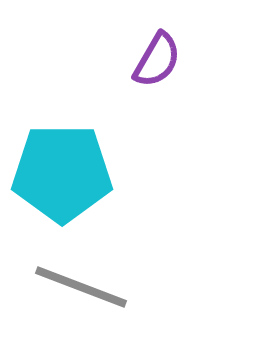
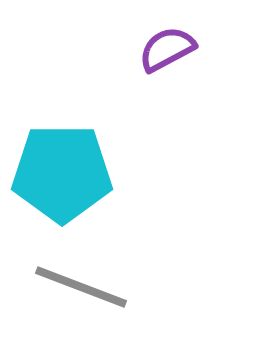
purple semicircle: moved 10 px right, 11 px up; rotated 148 degrees counterclockwise
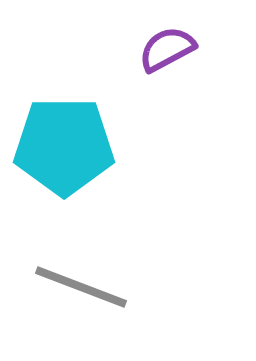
cyan pentagon: moved 2 px right, 27 px up
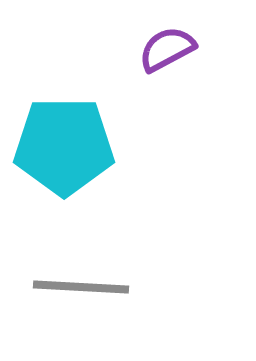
gray line: rotated 18 degrees counterclockwise
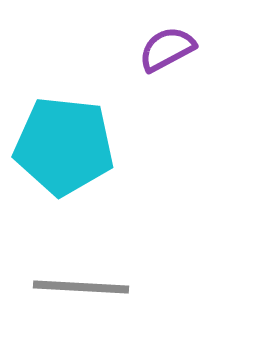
cyan pentagon: rotated 6 degrees clockwise
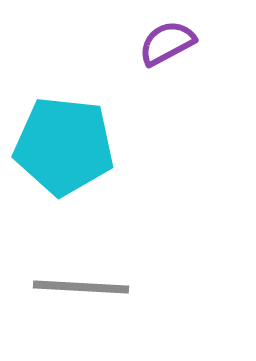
purple semicircle: moved 6 px up
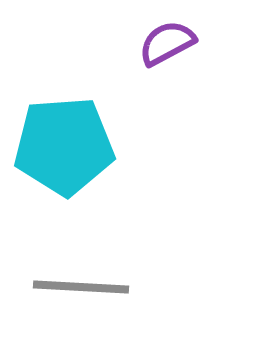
cyan pentagon: rotated 10 degrees counterclockwise
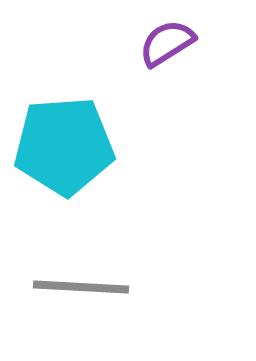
purple semicircle: rotated 4 degrees counterclockwise
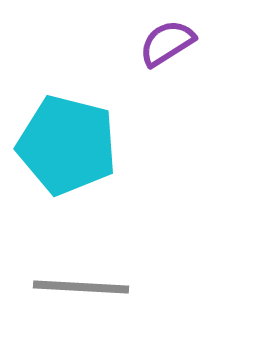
cyan pentagon: moved 3 px right, 1 px up; rotated 18 degrees clockwise
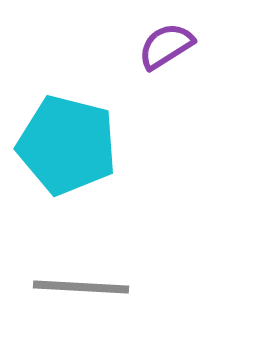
purple semicircle: moved 1 px left, 3 px down
